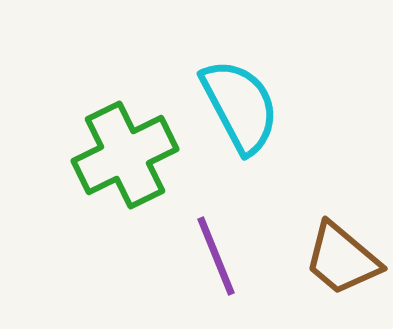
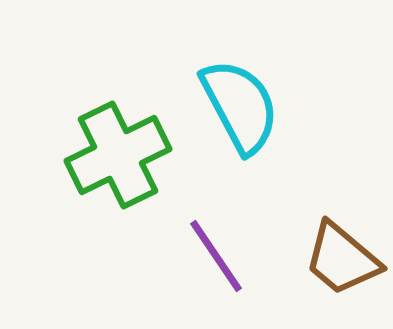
green cross: moved 7 px left
purple line: rotated 12 degrees counterclockwise
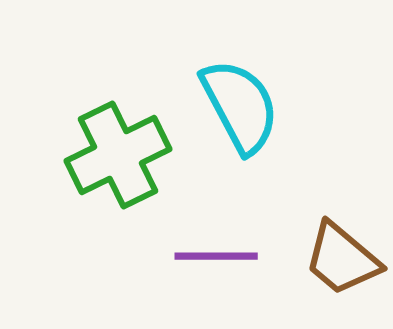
purple line: rotated 56 degrees counterclockwise
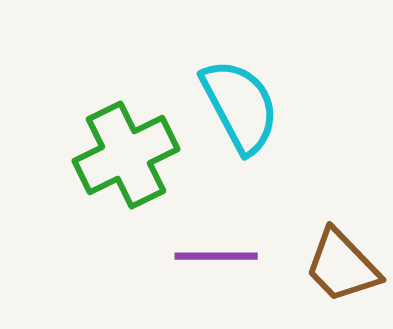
green cross: moved 8 px right
brown trapezoid: moved 7 px down; rotated 6 degrees clockwise
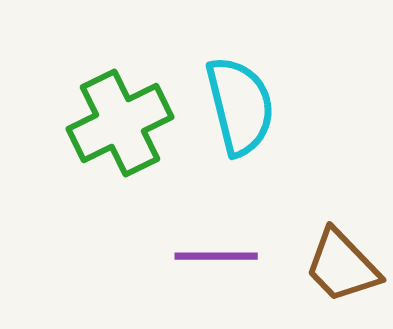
cyan semicircle: rotated 14 degrees clockwise
green cross: moved 6 px left, 32 px up
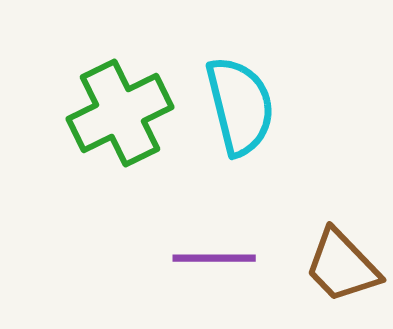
green cross: moved 10 px up
purple line: moved 2 px left, 2 px down
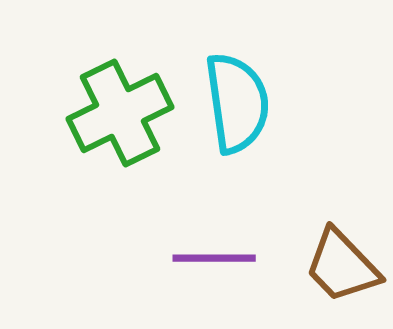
cyan semicircle: moved 3 px left, 3 px up; rotated 6 degrees clockwise
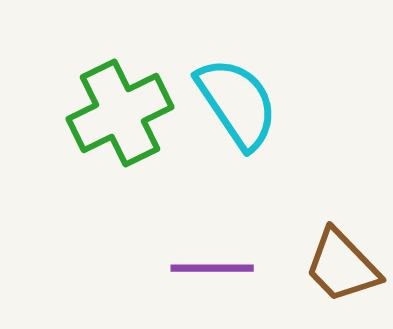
cyan semicircle: rotated 26 degrees counterclockwise
purple line: moved 2 px left, 10 px down
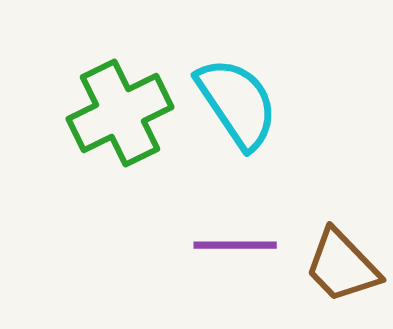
purple line: moved 23 px right, 23 px up
